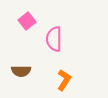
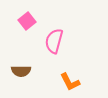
pink semicircle: moved 2 px down; rotated 15 degrees clockwise
orange L-shape: moved 6 px right, 2 px down; rotated 120 degrees clockwise
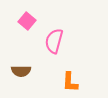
pink square: rotated 12 degrees counterclockwise
orange L-shape: rotated 30 degrees clockwise
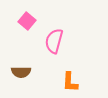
brown semicircle: moved 1 px down
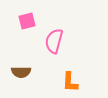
pink square: rotated 36 degrees clockwise
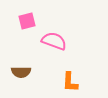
pink semicircle: rotated 95 degrees clockwise
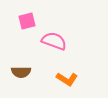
orange L-shape: moved 3 px left, 3 px up; rotated 60 degrees counterclockwise
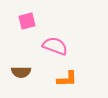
pink semicircle: moved 1 px right, 5 px down
orange L-shape: rotated 35 degrees counterclockwise
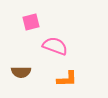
pink square: moved 4 px right, 1 px down
